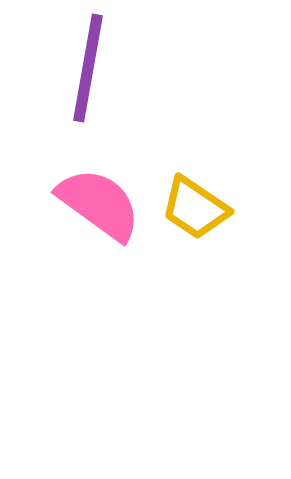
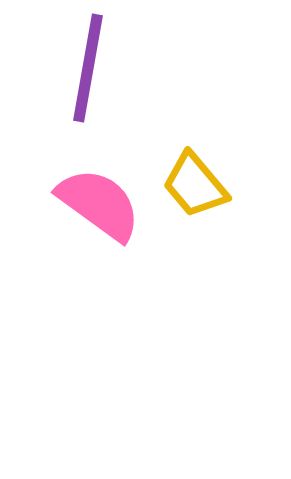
yellow trapezoid: moved 23 px up; rotated 16 degrees clockwise
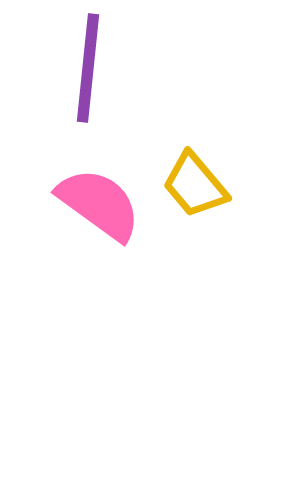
purple line: rotated 4 degrees counterclockwise
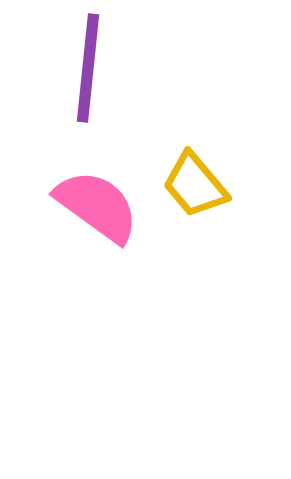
pink semicircle: moved 2 px left, 2 px down
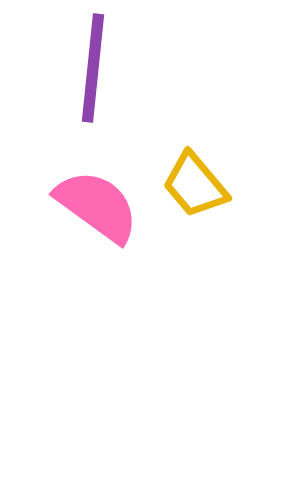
purple line: moved 5 px right
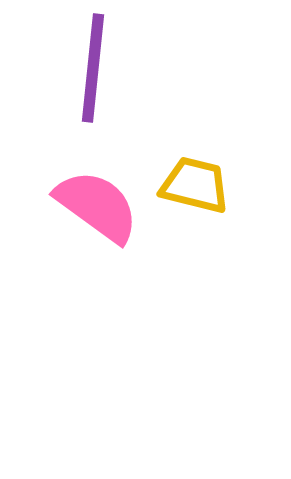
yellow trapezoid: rotated 144 degrees clockwise
